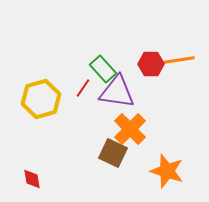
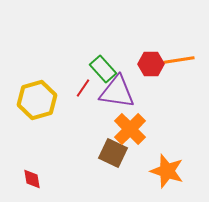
yellow hexagon: moved 4 px left, 1 px down
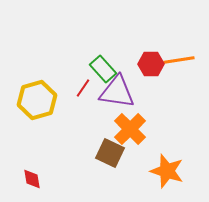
brown square: moved 3 px left
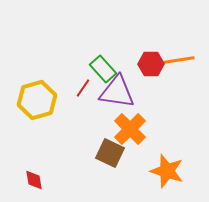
red diamond: moved 2 px right, 1 px down
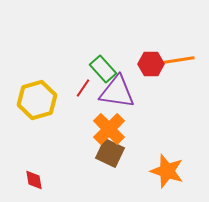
orange cross: moved 21 px left
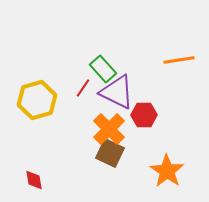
red hexagon: moved 7 px left, 51 px down
purple triangle: rotated 18 degrees clockwise
orange star: rotated 16 degrees clockwise
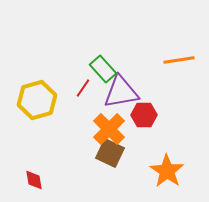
purple triangle: moved 4 px right; rotated 36 degrees counterclockwise
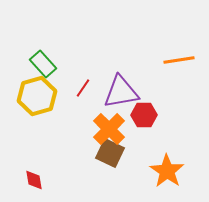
green rectangle: moved 60 px left, 5 px up
yellow hexagon: moved 4 px up
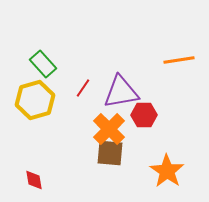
yellow hexagon: moved 2 px left, 4 px down
brown square: rotated 20 degrees counterclockwise
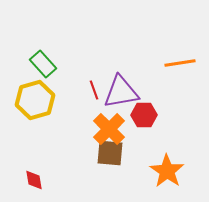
orange line: moved 1 px right, 3 px down
red line: moved 11 px right, 2 px down; rotated 54 degrees counterclockwise
